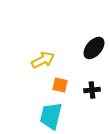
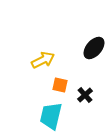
black cross: moved 7 px left, 5 px down; rotated 35 degrees counterclockwise
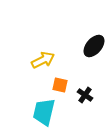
black ellipse: moved 2 px up
black cross: rotated 14 degrees counterclockwise
cyan trapezoid: moved 7 px left, 4 px up
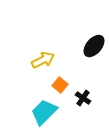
orange square: rotated 28 degrees clockwise
black cross: moved 2 px left, 3 px down
cyan trapezoid: rotated 32 degrees clockwise
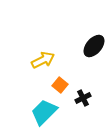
black cross: rotated 28 degrees clockwise
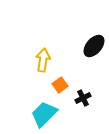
yellow arrow: rotated 55 degrees counterclockwise
orange square: rotated 14 degrees clockwise
cyan trapezoid: moved 2 px down
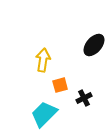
black ellipse: moved 1 px up
orange square: rotated 21 degrees clockwise
black cross: moved 1 px right
